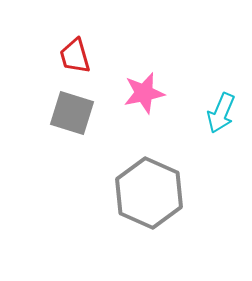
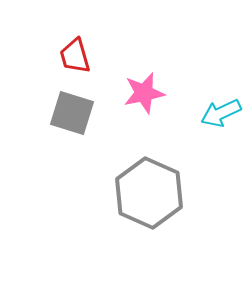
cyan arrow: rotated 42 degrees clockwise
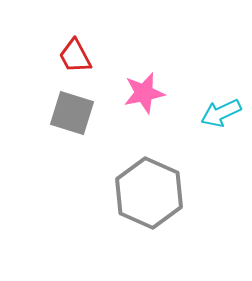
red trapezoid: rotated 12 degrees counterclockwise
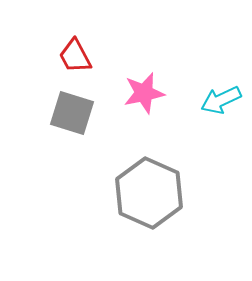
cyan arrow: moved 13 px up
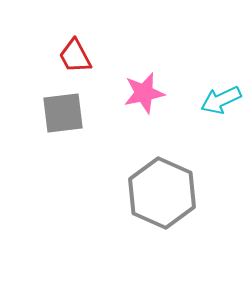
gray square: moved 9 px left; rotated 24 degrees counterclockwise
gray hexagon: moved 13 px right
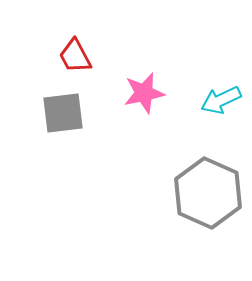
gray hexagon: moved 46 px right
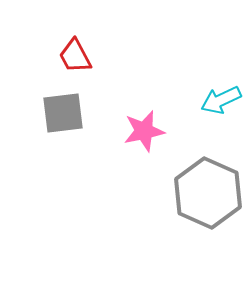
pink star: moved 38 px down
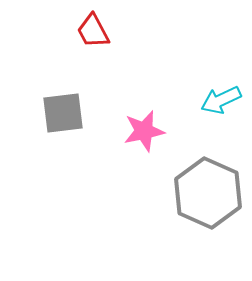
red trapezoid: moved 18 px right, 25 px up
